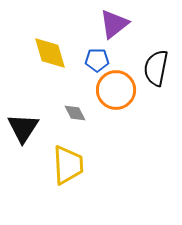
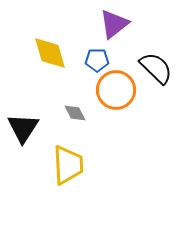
black semicircle: rotated 123 degrees clockwise
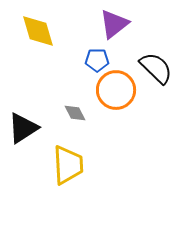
yellow diamond: moved 12 px left, 22 px up
black triangle: rotated 24 degrees clockwise
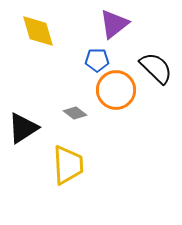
gray diamond: rotated 25 degrees counterclockwise
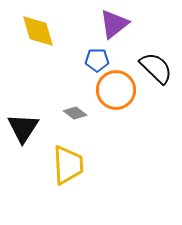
black triangle: rotated 24 degrees counterclockwise
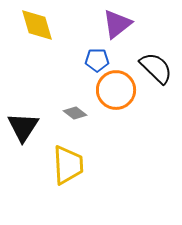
purple triangle: moved 3 px right
yellow diamond: moved 1 px left, 6 px up
black triangle: moved 1 px up
